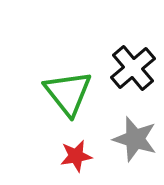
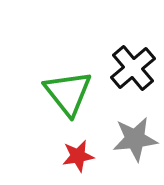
gray star: rotated 24 degrees counterclockwise
red star: moved 2 px right
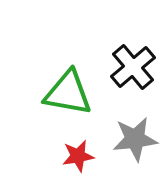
black cross: moved 1 px up
green triangle: rotated 42 degrees counterclockwise
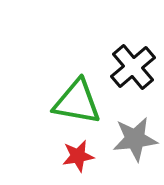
green triangle: moved 9 px right, 9 px down
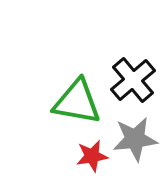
black cross: moved 13 px down
red star: moved 14 px right
